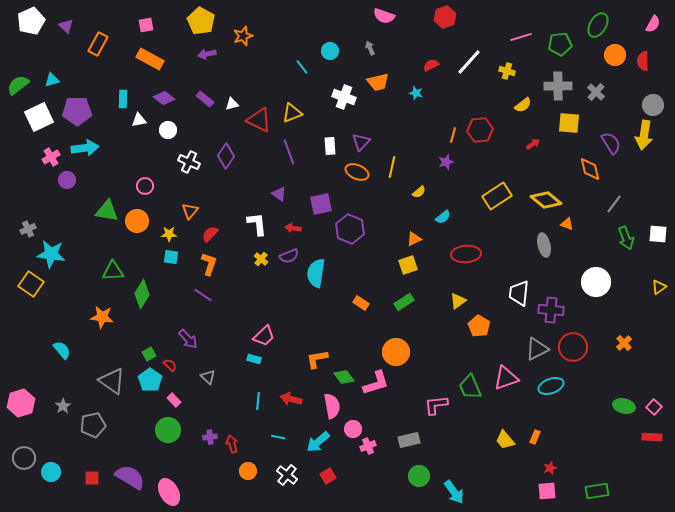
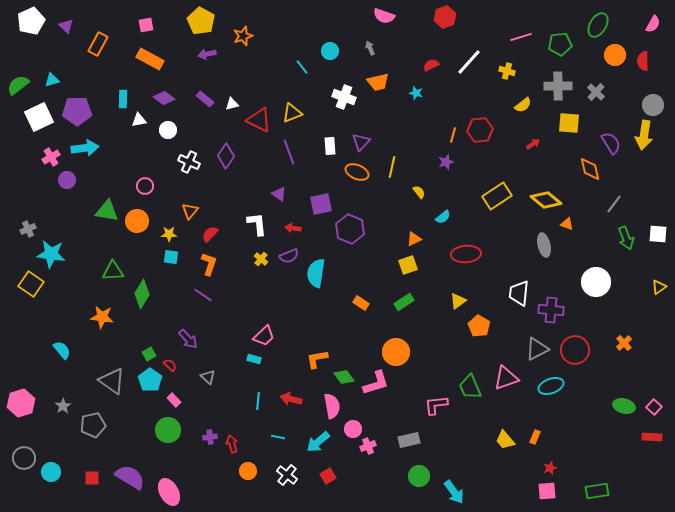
yellow semicircle at (419, 192): rotated 88 degrees counterclockwise
red circle at (573, 347): moved 2 px right, 3 px down
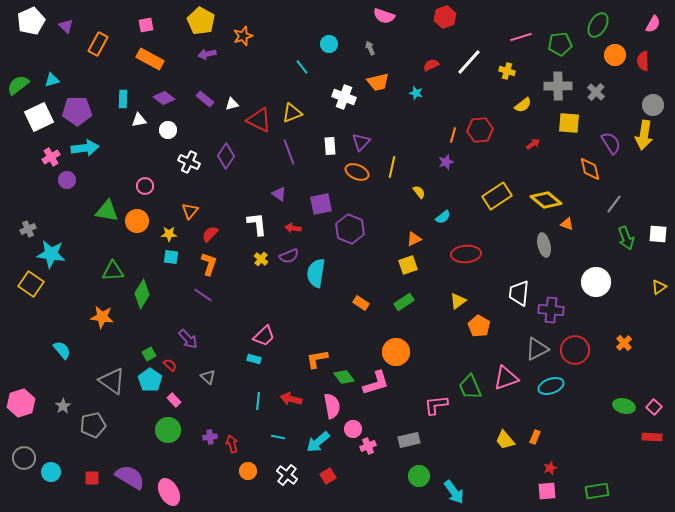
cyan circle at (330, 51): moved 1 px left, 7 px up
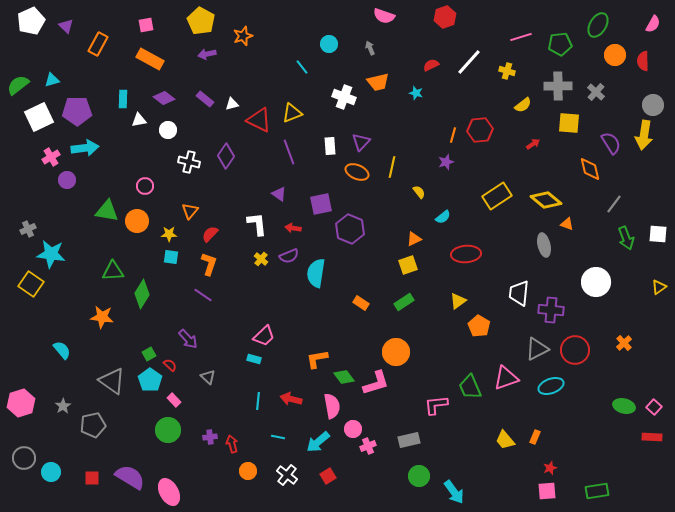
white cross at (189, 162): rotated 10 degrees counterclockwise
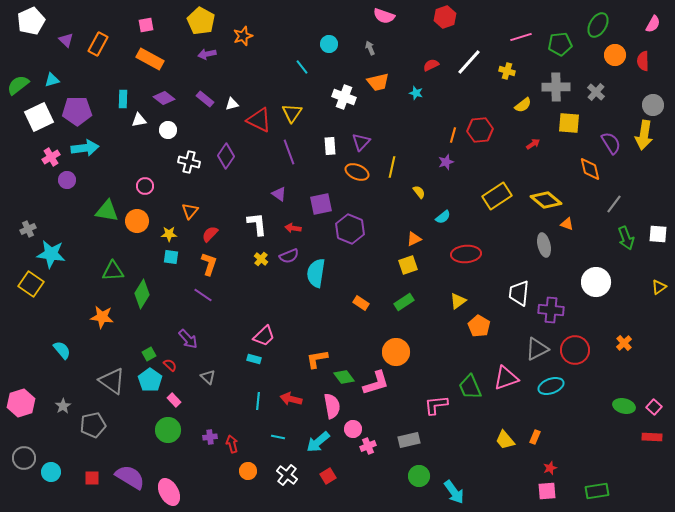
purple triangle at (66, 26): moved 14 px down
gray cross at (558, 86): moved 2 px left, 1 px down
yellow triangle at (292, 113): rotated 35 degrees counterclockwise
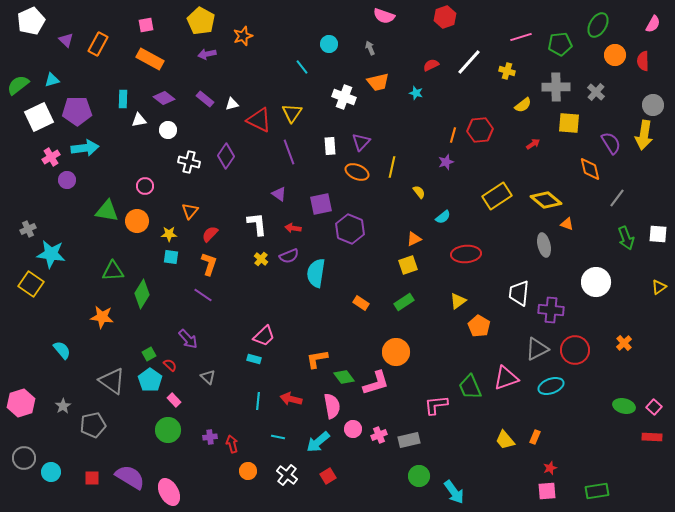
gray line at (614, 204): moved 3 px right, 6 px up
pink cross at (368, 446): moved 11 px right, 11 px up
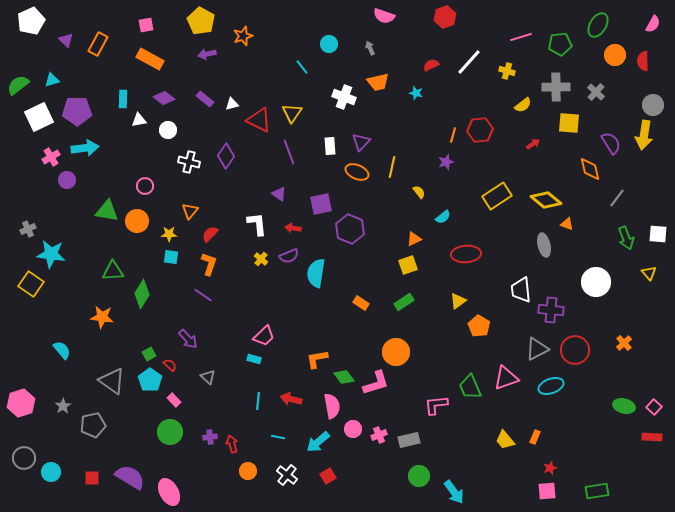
yellow triangle at (659, 287): moved 10 px left, 14 px up; rotated 35 degrees counterclockwise
white trapezoid at (519, 293): moved 2 px right, 3 px up; rotated 12 degrees counterclockwise
green circle at (168, 430): moved 2 px right, 2 px down
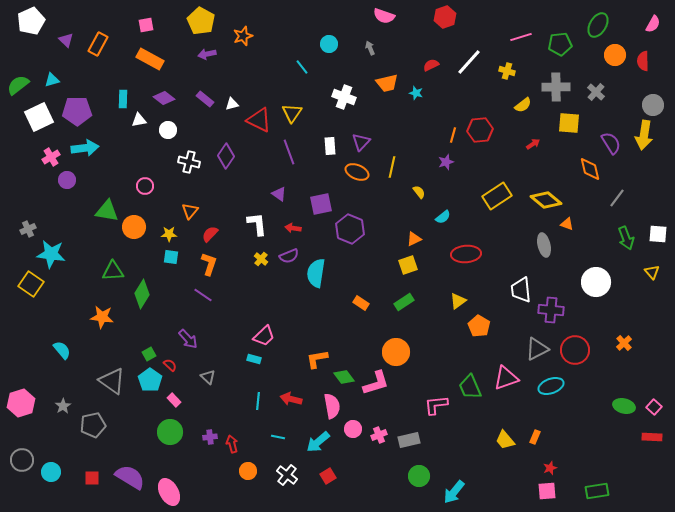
orange trapezoid at (378, 82): moved 9 px right, 1 px down
orange circle at (137, 221): moved 3 px left, 6 px down
yellow triangle at (649, 273): moved 3 px right, 1 px up
gray circle at (24, 458): moved 2 px left, 2 px down
cyan arrow at (454, 492): rotated 75 degrees clockwise
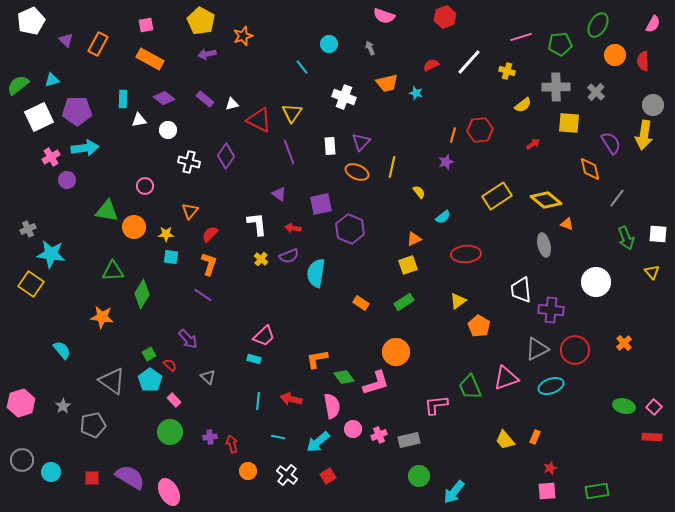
yellow star at (169, 234): moved 3 px left
